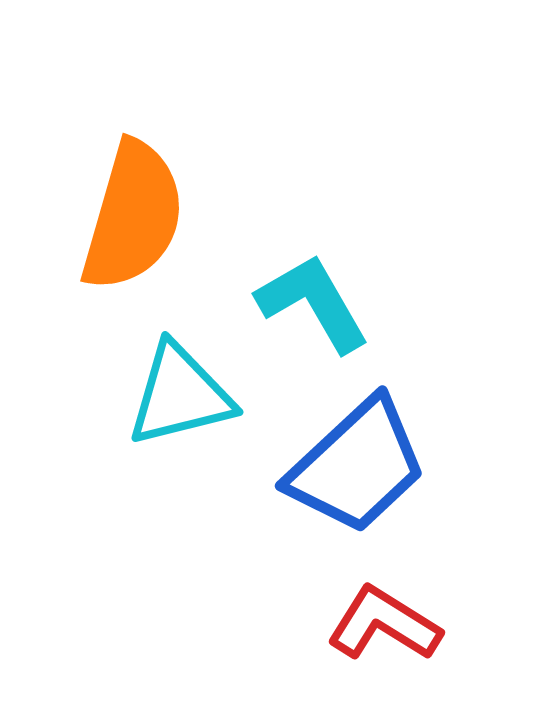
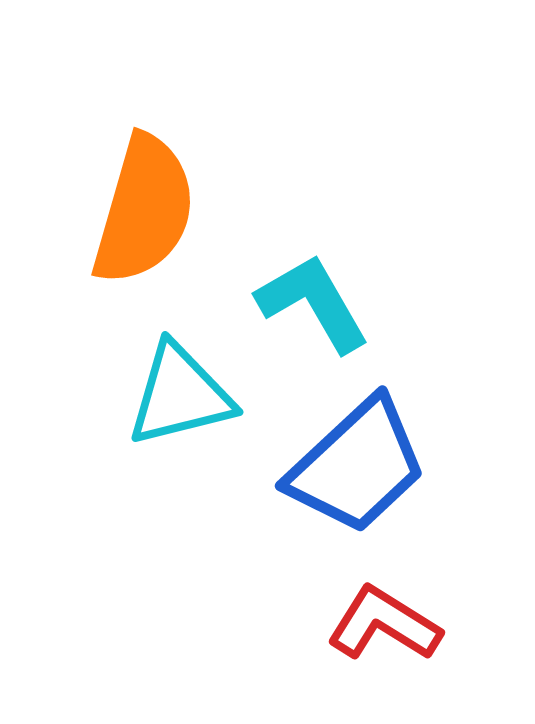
orange semicircle: moved 11 px right, 6 px up
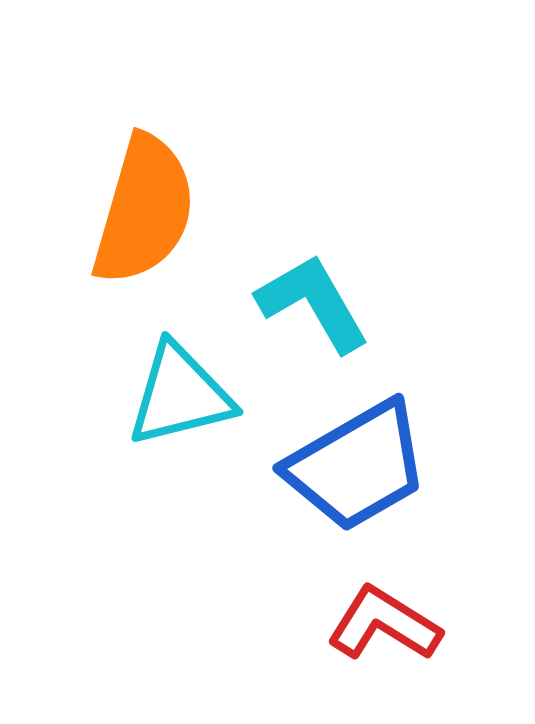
blue trapezoid: rotated 13 degrees clockwise
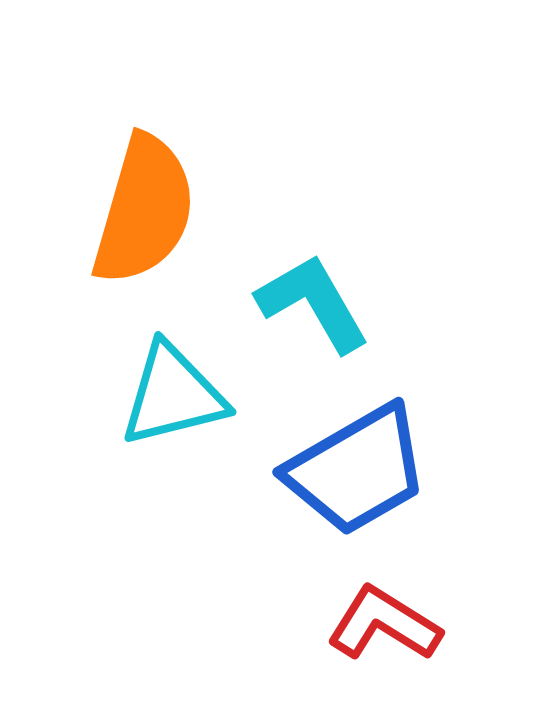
cyan triangle: moved 7 px left
blue trapezoid: moved 4 px down
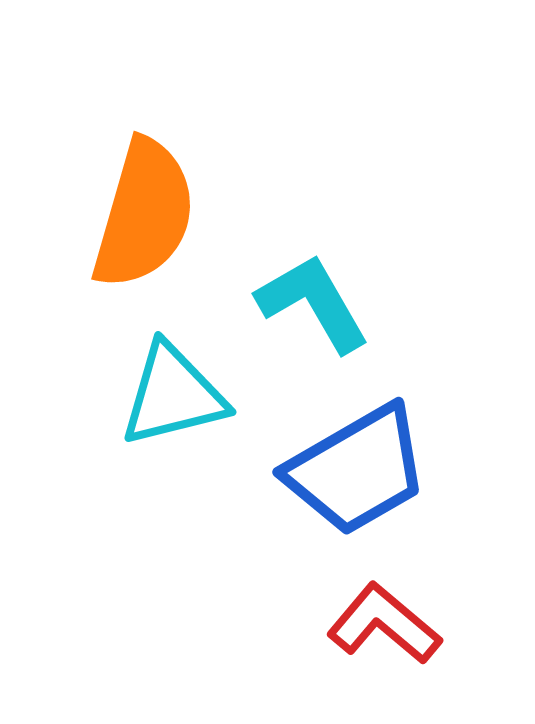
orange semicircle: moved 4 px down
red L-shape: rotated 8 degrees clockwise
